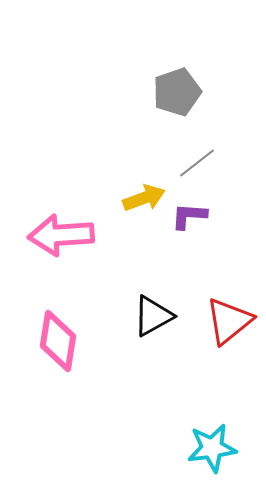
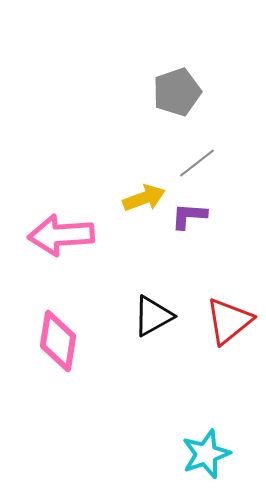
cyan star: moved 6 px left, 6 px down; rotated 12 degrees counterclockwise
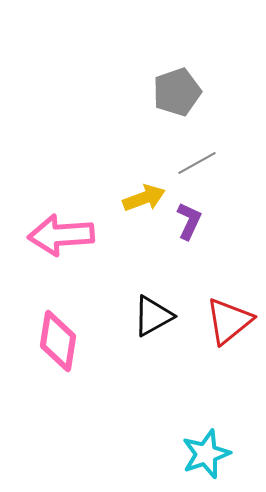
gray line: rotated 9 degrees clockwise
purple L-shape: moved 5 px down; rotated 111 degrees clockwise
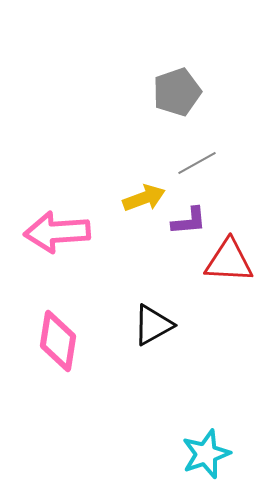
purple L-shape: rotated 60 degrees clockwise
pink arrow: moved 4 px left, 3 px up
black triangle: moved 9 px down
red triangle: moved 60 px up; rotated 42 degrees clockwise
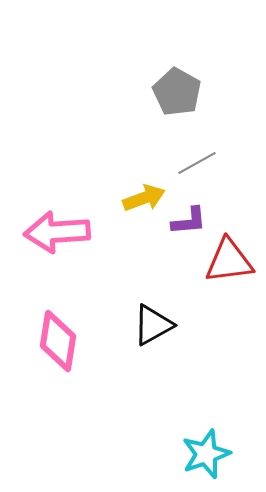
gray pentagon: rotated 24 degrees counterclockwise
red triangle: rotated 10 degrees counterclockwise
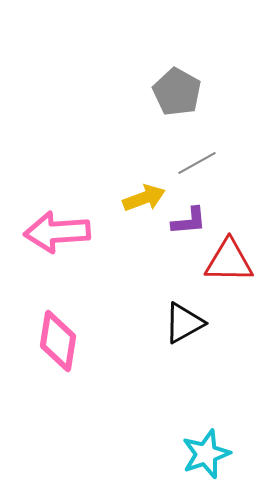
red triangle: rotated 8 degrees clockwise
black triangle: moved 31 px right, 2 px up
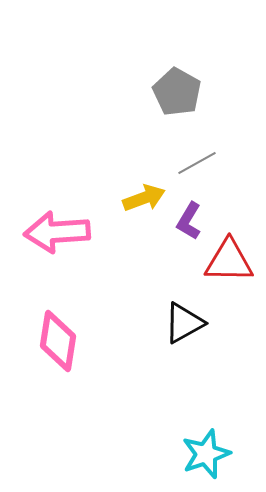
purple L-shape: rotated 126 degrees clockwise
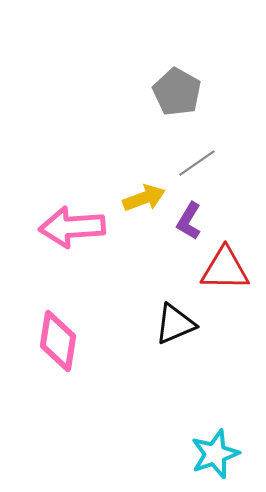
gray line: rotated 6 degrees counterclockwise
pink arrow: moved 15 px right, 5 px up
red triangle: moved 4 px left, 8 px down
black triangle: moved 9 px left, 1 px down; rotated 6 degrees clockwise
cyan star: moved 9 px right
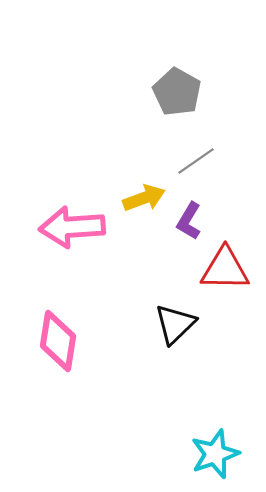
gray line: moved 1 px left, 2 px up
black triangle: rotated 21 degrees counterclockwise
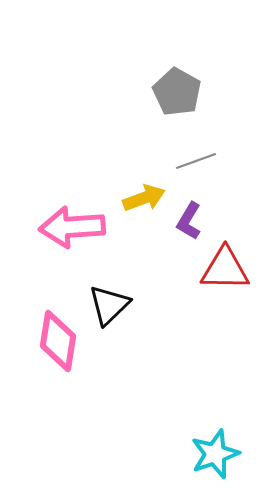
gray line: rotated 15 degrees clockwise
black triangle: moved 66 px left, 19 px up
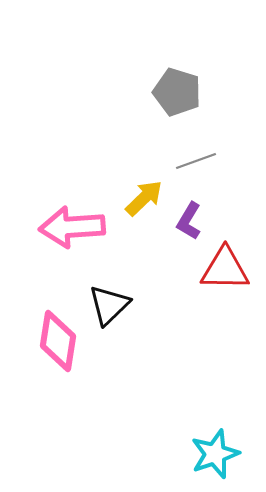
gray pentagon: rotated 12 degrees counterclockwise
yellow arrow: rotated 24 degrees counterclockwise
